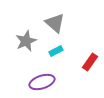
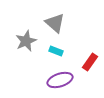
cyan rectangle: rotated 48 degrees clockwise
purple ellipse: moved 18 px right, 2 px up
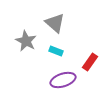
gray star: rotated 20 degrees counterclockwise
purple ellipse: moved 3 px right
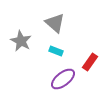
gray star: moved 5 px left
purple ellipse: moved 1 px up; rotated 20 degrees counterclockwise
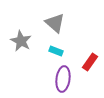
purple ellipse: rotated 45 degrees counterclockwise
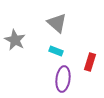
gray triangle: moved 2 px right
gray star: moved 6 px left, 1 px up
red rectangle: rotated 18 degrees counterclockwise
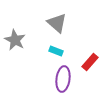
red rectangle: rotated 24 degrees clockwise
